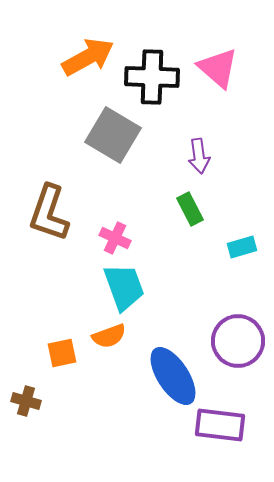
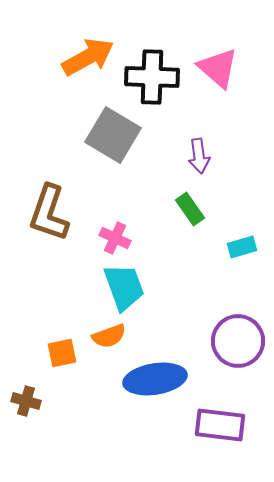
green rectangle: rotated 8 degrees counterclockwise
blue ellipse: moved 18 px left, 3 px down; rotated 66 degrees counterclockwise
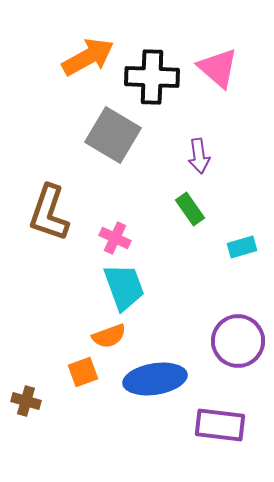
orange square: moved 21 px right, 19 px down; rotated 8 degrees counterclockwise
